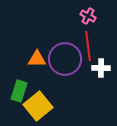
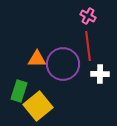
purple circle: moved 2 px left, 5 px down
white cross: moved 1 px left, 6 px down
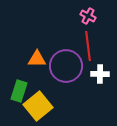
purple circle: moved 3 px right, 2 px down
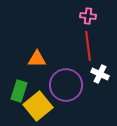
pink cross: rotated 21 degrees counterclockwise
purple circle: moved 19 px down
white cross: rotated 24 degrees clockwise
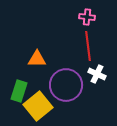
pink cross: moved 1 px left, 1 px down
white cross: moved 3 px left
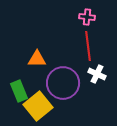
purple circle: moved 3 px left, 2 px up
green rectangle: rotated 40 degrees counterclockwise
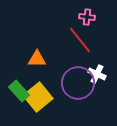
red line: moved 8 px left, 6 px up; rotated 32 degrees counterclockwise
purple circle: moved 15 px right
green rectangle: rotated 20 degrees counterclockwise
yellow square: moved 9 px up
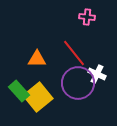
red line: moved 6 px left, 13 px down
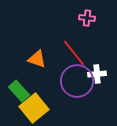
pink cross: moved 1 px down
orange triangle: rotated 18 degrees clockwise
white cross: rotated 30 degrees counterclockwise
purple circle: moved 1 px left, 2 px up
yellow square: moved 4 px left, 11 px down
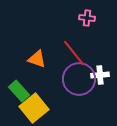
white cross: moved 3 px right, 1 px down
purple circle: moved 2 px right, 2 px up
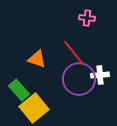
green rectangle: moved 1 px up
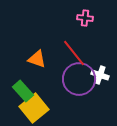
pink cross: moved 2 px left
white cross: rotated 24 degrees clockwise
green rectangle: moved 4 px right, 1 px down
